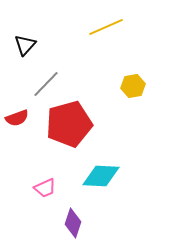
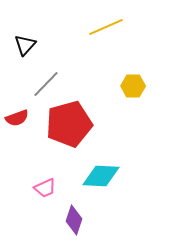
yellow hexagon: rotated 10 degrees clockwise
purple diamond: moved 1 px right, 3 px up
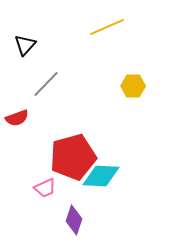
yellow line: moved 1 px right
red pentagon: moved 4 px right, 33 px down
